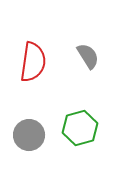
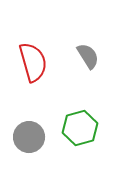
red semicircle: rotated 24 degrees counterclockwise
gray circle: moved 2 px down
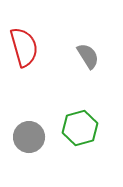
red semicircle: moved 9 px left, 15 px up
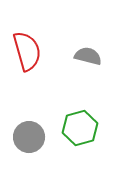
red semicircle: moved 3 px right, 4 px down
gray semicircle: rotated 44 degrees counterclockwise
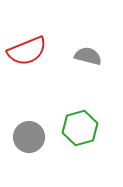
red semicircle: rotated 84 degrees clockwise
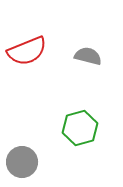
gray circle: moved 7 px left, 25 px down
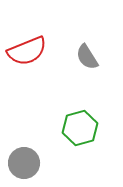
gray semicircle: moved 1 px left, 1 px down; rotated 136 degrees counterclockwise
gray circle: moved 2 px right, 1 px down
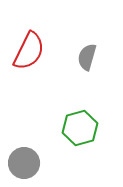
red semicircle: moved 2 px right; rotated 42 degrees counterclockwise
gray semicircle: rotated 48 degrees clockwise
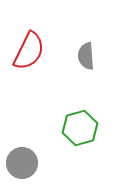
gray semicircle: moved 1 px left, 1 px up; rotated 20 degrees counterclockwise
gray circle: moved 2 px left
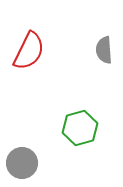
gray semicircle: moved 18 px right, 6 px up
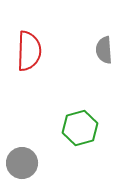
red semicircle: rotated 24 degrees counterclockwise
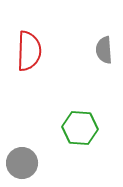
green hexagon: rotated 20 degrees clockwise
